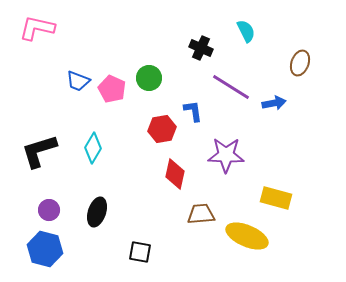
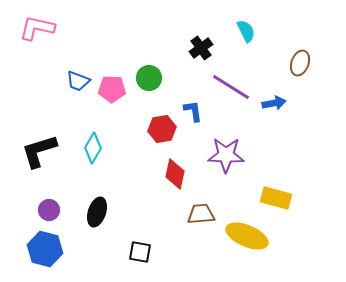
black cross: rotated 30 degrees clockwise
pink pentagon: rotated 24 degrees counterclockwise
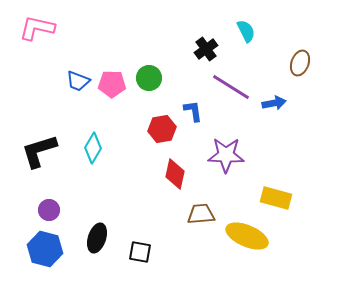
black cross: moved 5 px right, 1 px down
pink pentagon: moved 5 px up
black ellipse: moved 26 px down
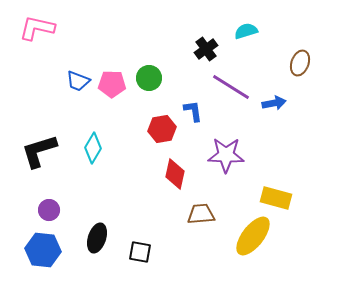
cyan semicircle: rotated 80 degrees counterclockwise
yellow ellipse: moved 6 px right; rotated 75 degrees counterclockwise
blue hexagon: moved 2 px left, 1 px down; rotated 8 degrees counterclockwise
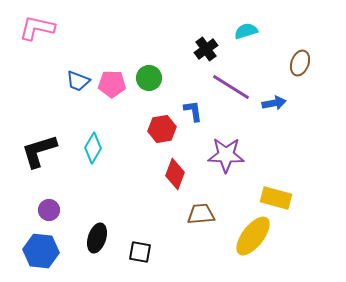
red diamond: rotated 8 degrees clockwise
blue hexagon: moved 2 px left, 1 px down
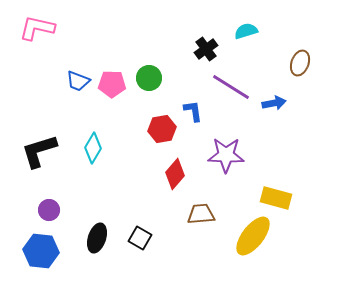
red diamond: rotated 20 degrees clockwise
black square: moved 14 px up; rotated 20 degrees clockwise
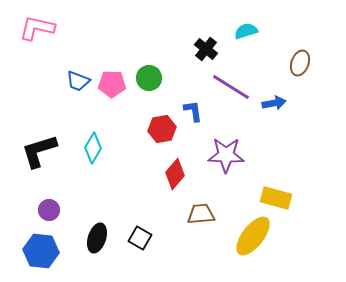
black cross: rotated 15 degrees counterclockwise
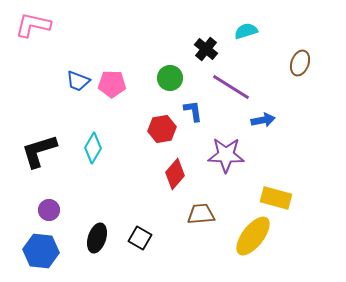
pink L-shape: moved 4 px left, 3 px up
green circle: moved 21 px right
blue arrow: moved 11 px left, 17 px down
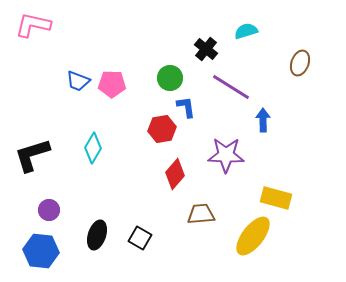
blue L-shape: moved 7 px left, 4 px up
blue arrow: rotated 80 degrees counterclockwise
black L-shape: moved 7 px left, 4 px down
black ellipse: moved 3 px up
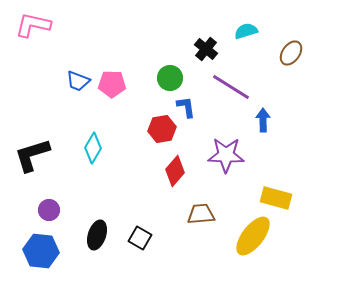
brown ellipse: moved 9 px left, 10 px up; rotated 15 degrees clockwise
red diamond: moved 3 px up
